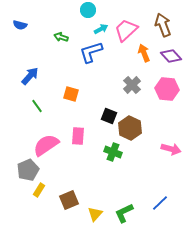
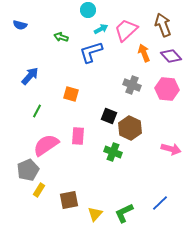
gray cross: rotated 24 degrees counterclockwise
green line: moved 5 px down; rotated 64 degrees clockwise
brown square: rotated 12 degrees clockwise
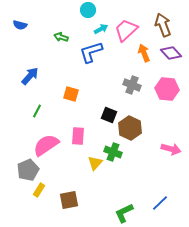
purple diamond: moved 3 px up
black square: moved 1 px up
yellow triangle: moved 51 px up
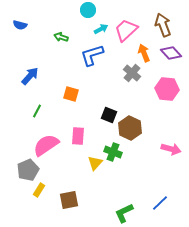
blue L-shape: moved 1 px right, 3 px down
gray cross: moved 12 px up; rotated 18 degrees clockwise
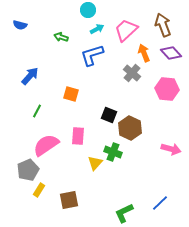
cyan arrow: moved 4 px left
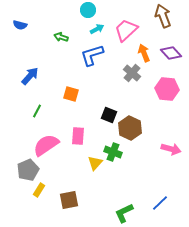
brown arrow: moved 9 px up
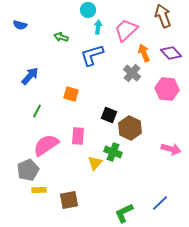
cyan arrow: moved 1 px right, 2 px up; rotated 56 degrees counterclockwise
yellow rectangle: rotated 56 degrees clockwise
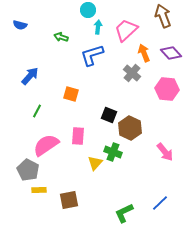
pink arrow: moved 6 px left, 3 px down; rotated 36 degrees clockwise
gray pentagon: rotated 20 degrees counterclockwise
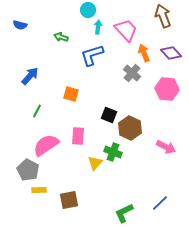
pink trapezoid: rotated 90 degrees clockwise
pink arrow: moved 1 px right, 5 px up; rotated 24 degrees counterclockwise
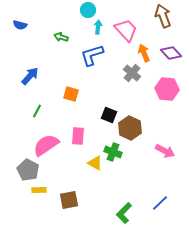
pink arrow: moved 1 px left, 4 px down
yellow triangle: rotated 42 degrees counterclockwise
green L-shape: rotated 20 degrees counterclockwise
